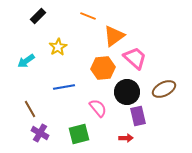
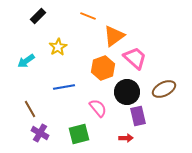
orange hexagon: rotated 15 degrees counterclockwise
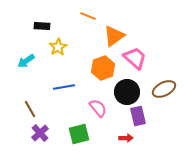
black rectangle: moved 4 px right, 10 px down; rotated 49 degrees clockwise
purple cross: rotated 18 degrees clockwise
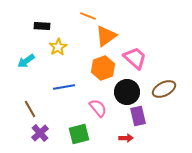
orange triangle: moved 8 px left
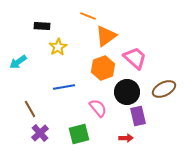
cyan arrow: moved 8 px left, 1 px down
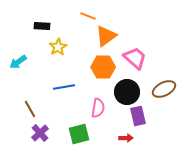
orange hexagon: moved 1 px up; rotated 20 degrees clockwise
pink semicircle: rotated 48 degrees clockwise
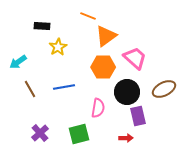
brown line: moved 20 px up
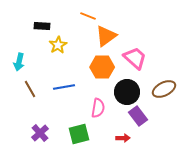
yellow star: moved 2 px up
cyan arrow: moved 1 px right; rotated 42 degrees counterclockwise
orange hexagon: moved 1 px left
purple rectangle: rotated 24 degrees counterclockwise
red arrow: moved 3 px left
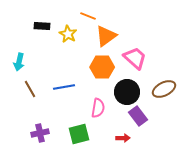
yellow star: moved 10 px right, 11 px up; rotated 12 degrees counterclockwise
purple cross: rotated 30 degrees clockwise
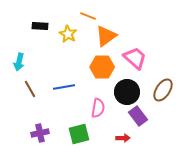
black rectangle: moved 2 px left
brown ellipse: moved 1 px left, 1 px down; rotated 30 degrees counterclockwise
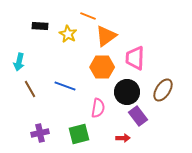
pink trapezoid: rotated 130 degrees counterclockwise
blue line: moved 1 px right, 1 px up; rotated 30 degrees clockwise
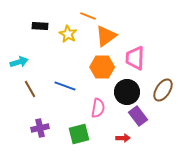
cyan arrow: rotated 120 degrees counterclockwise
purple cross: moved 5 px up
